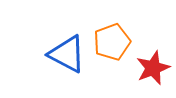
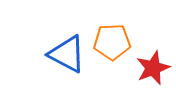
orange pentagon: rotated 18 degrees clockwise
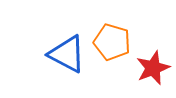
orange pentagon: rotated 18 degrees clockwise
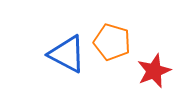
red star: moved 1 px right, 3 px down
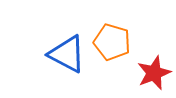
red star: moved 2 px down
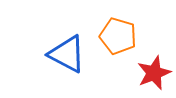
orange pentagon: moved 6 px right, 6 px up
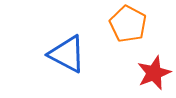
orange pentagon: moved 10 px right, 12 px up; rotated 12 degrees clockwise
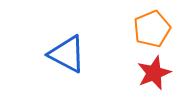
orange pentagon: moved 24 px right, 5 px down; rotated 21 degrees clockwise
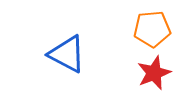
orange pentagon: rotated 18 degrees clockwise
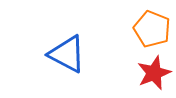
orange pentagon: rotated 27 degrees clockwise
